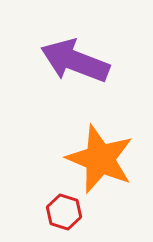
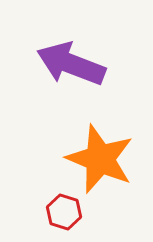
purple arrow: moved 4 px left, 3 px down
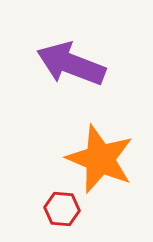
red hexagon: moved 2 px left, 3 px up; rotated 12 degrees counterclockwise
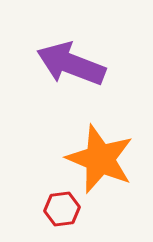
red hexagon: rotated 12 degrees counterclockwise
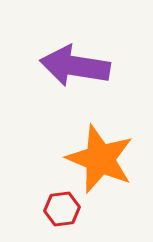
purple arrow: moved 4 px right, 2 px down; rotated 12 degrees counterclockwise
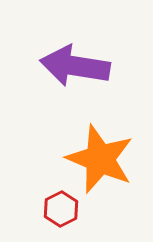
red hexagon: moved 1 px left; rotated 20 degrees counterclockwise
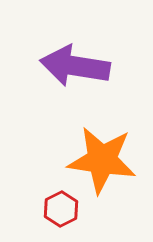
orange star: moved 2 px right, 1 px down; rotated 14 degrees counterclockwise
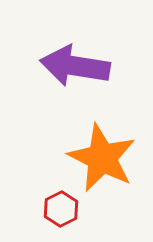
orange star: moved 2 px up; rotated 18 degrees clockwise
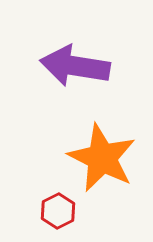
red hexagon: moved 3 px left, 2 px down
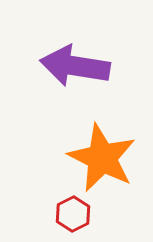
red hexagon: moved 15 px right, 3 px down
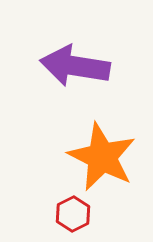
orange star: moved 1 px up
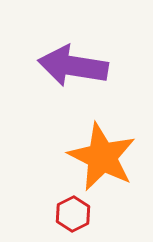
purple arrow: moved 2 px left
